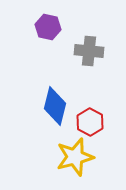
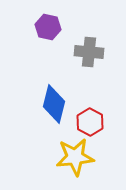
gray cross: moved 1 px down
blue diamond: moved 1 px left, 2 px up
yellow star: rotated 9 degrees clockwise
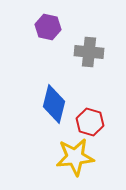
red hexagon: rotated 12 degrees counterclockwise
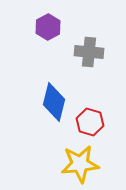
purple hexagon: rotated 20 degrees clockwise
blue diamond: moved 2 px up
yellow star: moved 5 px right, 7 px down
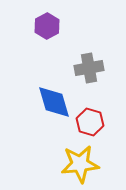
purple hexagon: moved 1 px left, 1 px up
gray cross: moved 16 px down; rotated 16 degrees counterclockwise
blue diamond: rotated 30 degrees counterclockwise
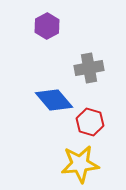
blue diamond: moved 2 px up; rotated 24 degrees counterclockwise
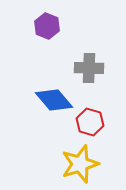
purple hexagon: rotated 10 degrees counterclockwise
gray cross: rotated 12 degrees clockwise
yellow star: rotated 12 degrees counterclockwise
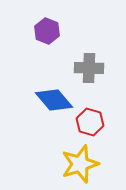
purple hexagon: moved 5 px down
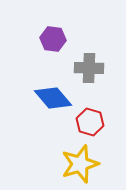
purple hexagon: moved 6 px right, 8 px down; rotated 15 degrees counterclockwise
blue diamond: moved 1 px left, 2 px up
